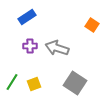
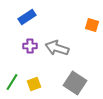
orange square: rotated 16 degrees counterclockwise
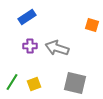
gray square: rotated 20 degrees counterclockwise
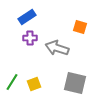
orange square: moved 12 px left, 2 px down
purple cross: moved 8 px up
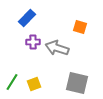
blue rectangle: moved 1 px down; rotated 12 degrees counterclockwise
purple cross: moved 3 px right, 4 px down
gray square: moved 2 px right
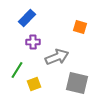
gray arrow: moved 9 px down; rotated 140 degrees clockwise
green line: moved 5 px right, 12 px up
